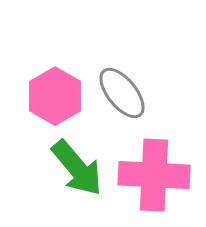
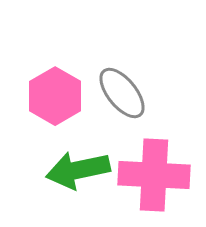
green arrow: moved 1 px right, 2 px down; rotated 118 degrees clockwise
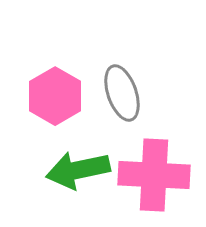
gray ellipse: rotated 20 degrees clockwise
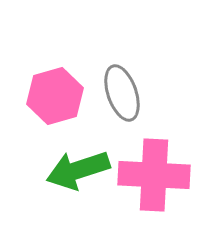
pink hexagon: rotated 14 degrees clockwise
green arrow: rotated 6 degrees counterclockwise
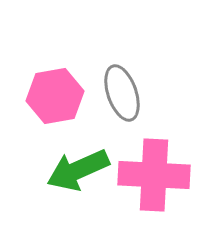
pink hexagon: rotated 6 degrees clockwise
green arrow: rotated 6 degrees counterclockwise
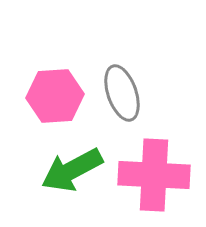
pink hexagon: rotated 6 degrees clockwise
green arrow: moved 6 px left; rotated 4 degrees counterclockwise
